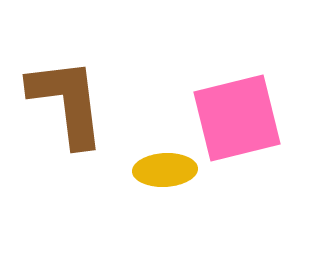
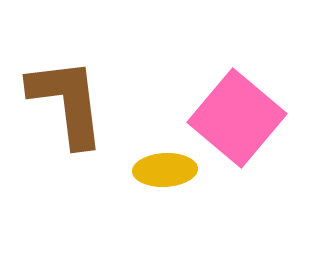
pink square: rotated 36 degrees counterclockwise
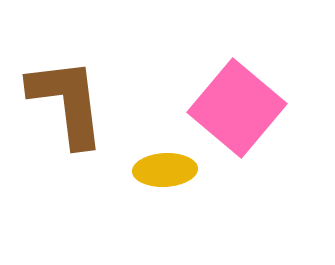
pink square: moved 10 px up
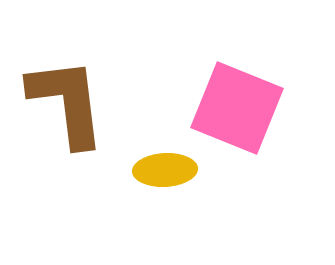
pink square: rotated 18 degrees counterclockwise
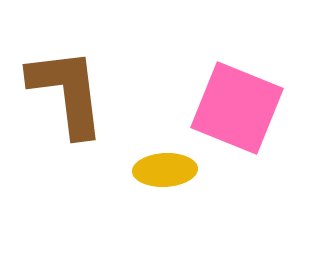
brown L-shape: moved 10 px up
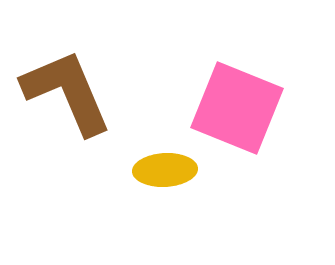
brown L-shape: rotated 16 degrees counterclockwise
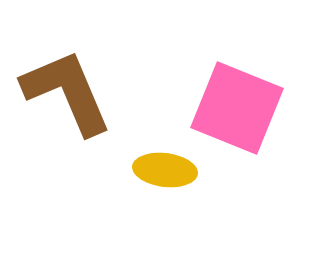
yellow ellipse: rotated 10 degrees clockwise
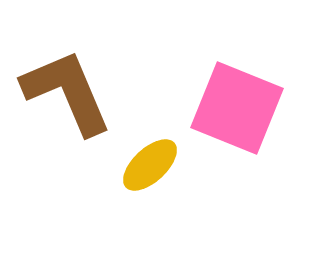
yellow ellipse: moved 15 px left, 5 px up; rotated 50 degrees counterclockwise
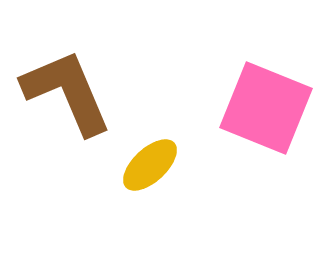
pink square: moved 29 px right
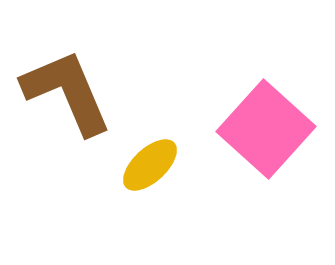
pink square: moved 21 px down; rotated 20 degrees clockwise
